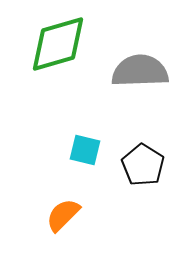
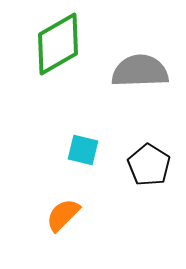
green diamond: rotated 14 degrees counterclockwise
cyan square: moved 2 px left
black pentagon: moved 6 px right
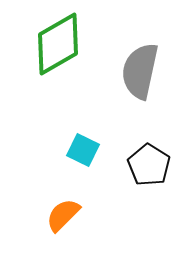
gray semicircle: rotated 76 degrees counterclockwise
cyan square: rotated 12 degrees clockwise
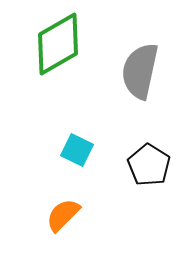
cyan square: moved 6 px left
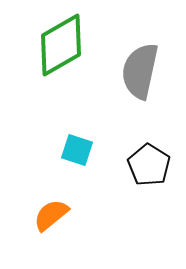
green diamond: moved 3 px right, 1 px down
cyan square: rotated 8 degrees counterclockwise
orange semicircle: moved 12 px left; rotated 6 degrees clockwise
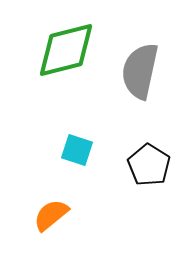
green diamond: moved 5 px right, 5 px down; rotated 16 degrees clockwise
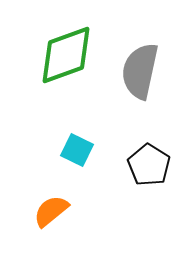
green diamond: moved 5 px down; rotated 6 degrees counterclockwise
cyan square: rotated 8 degrees clockwise
orange semicircle: moved 4 px up
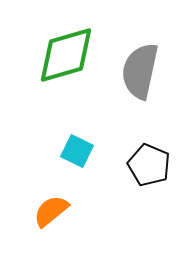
green diamond: rotated 4 degrees clockwise
cyan square: moved 1 px down
black pentagon: rotated 9 degrees counterclockwise
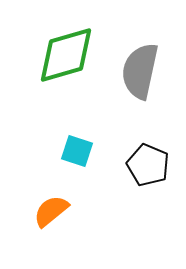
cyan square: rotated 8 degrees counterclockwise
black pentagon: moved 1 px left
